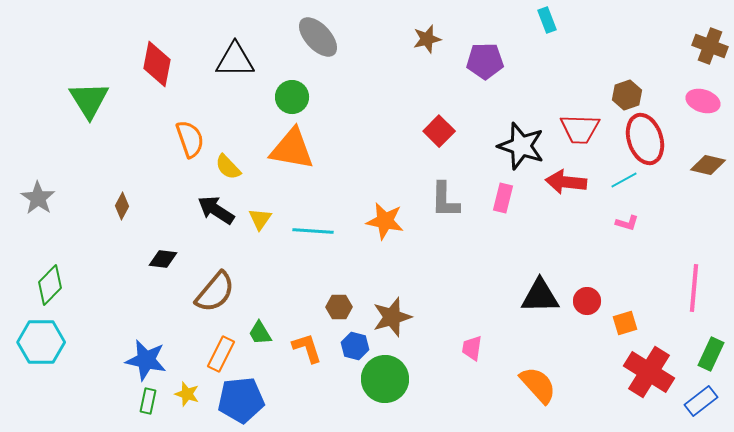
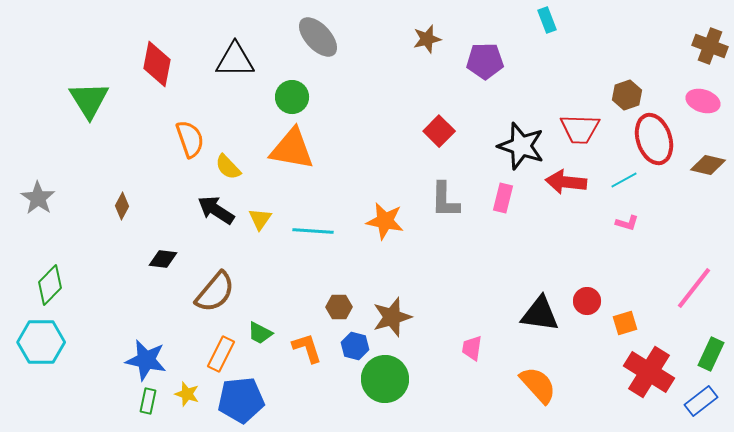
red ellipse at (645, 139): moved 9 px right
pink line at (694, 288): rotated 33 degrees clockwise
black triangle at (540, 296): moved 18 px down; rotated 9 degrees clockwise
green trapezoid at (260, 333): rotated 32 degrees counterclockwise
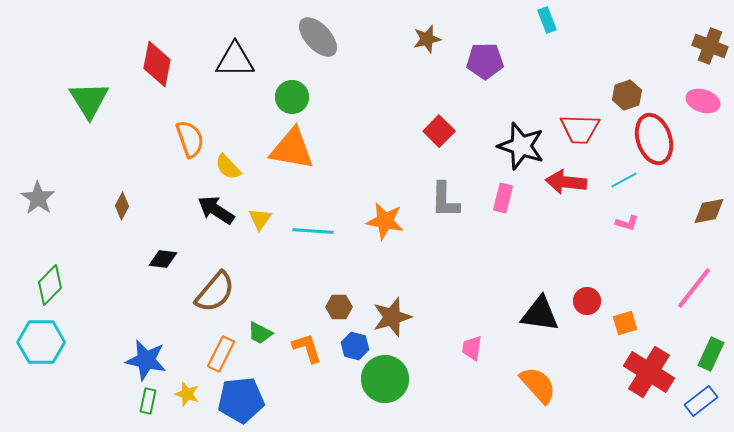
brown diamond at (708, 165): moved 1 px right, 46 px down; rotated 24 degrees counterclockwise
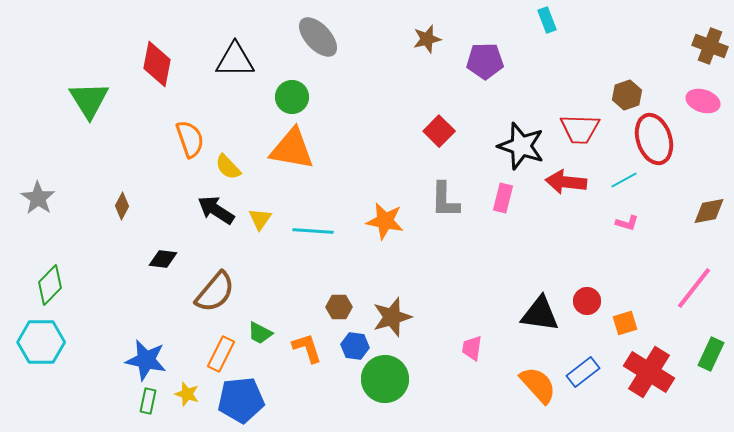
blue hexagon at (355, 346): rotated 8 degrees counterclockwise
blue rectangle at (701, 401): moved 118 px left, 29 px up
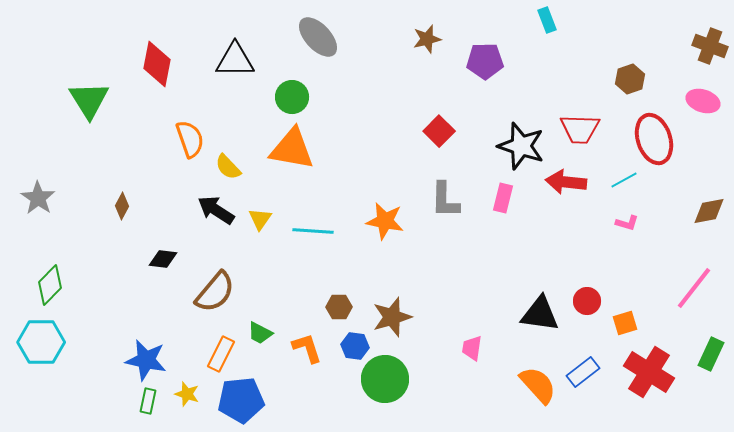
brown hexagon at (627, 95): moved 3 px right, 16 px up
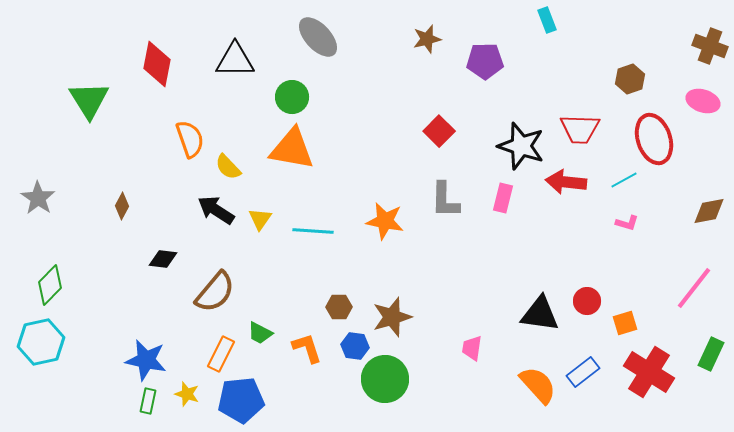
cyan hexagon at (41, 342): rotated 12 degrees counterclockwise
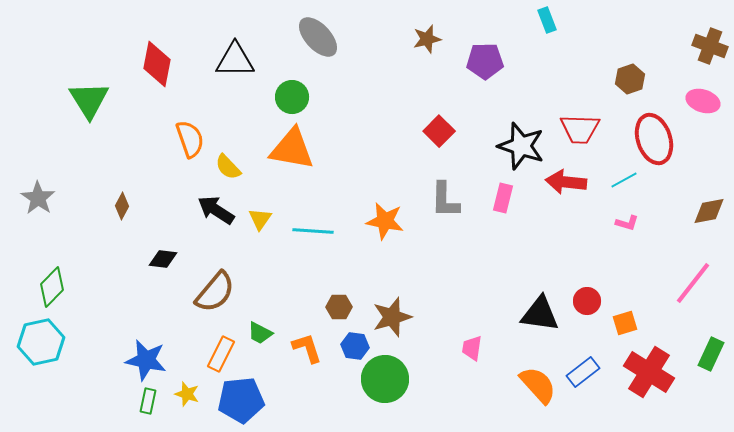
green diamond at (50, 285): moved 2 px right, 2 px down
pink line at (694, 288): moved 1 px left, 5 px up
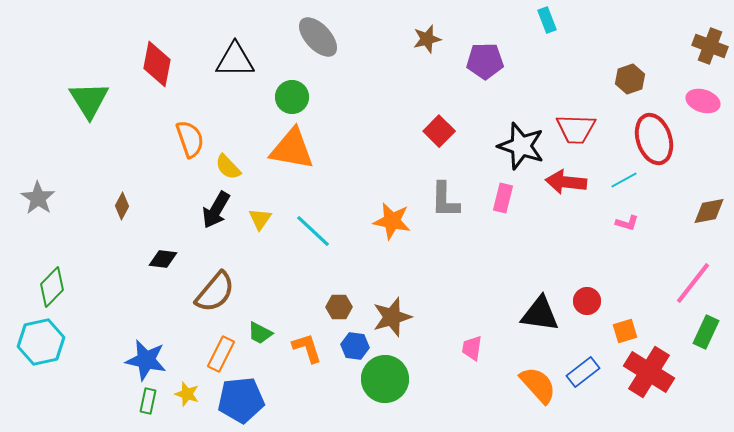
red trapezoid at (580, 129): moved 4 px left
black arrow at (216, 210): rotated 93 degrees counterclockwise
orange star at (385, 221): moved 7 px right
cyan line at (313, 231): rotated 39 degrees clockwise
orange square at (625, 323): moved 8 px down
green rectangle at (711, 354): moved 5 px left, 22 px up
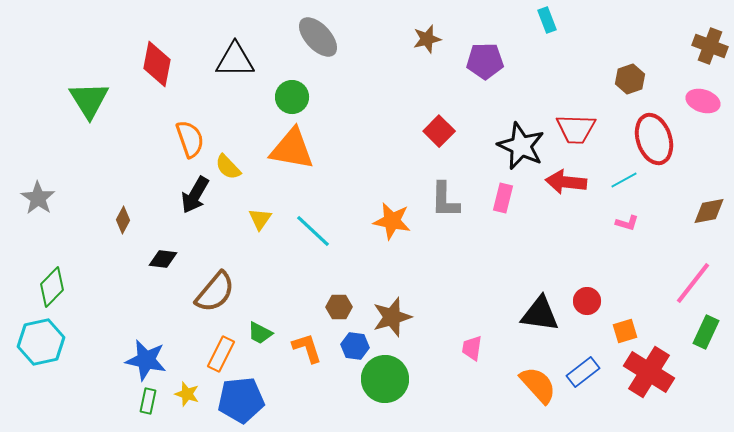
black star at (521, 146): rotated 6 degrees clockwise
brown diamond at (122, 206): moved 1 px right, 14 px down
black arrow at (216, 210): moved 21 px left, 15 px up
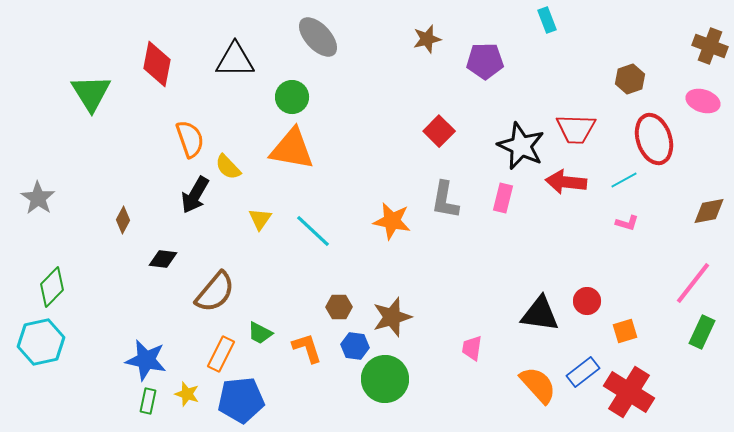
green triangle at (89, 100): moved 2 px right, 7 px up
gray L-shape at (445, 200): rotated 9 degrees clockwise
green rectangle at (706, 332): moved 4 px left
red cross at (649, 372): moved 20 px left, 20 px down
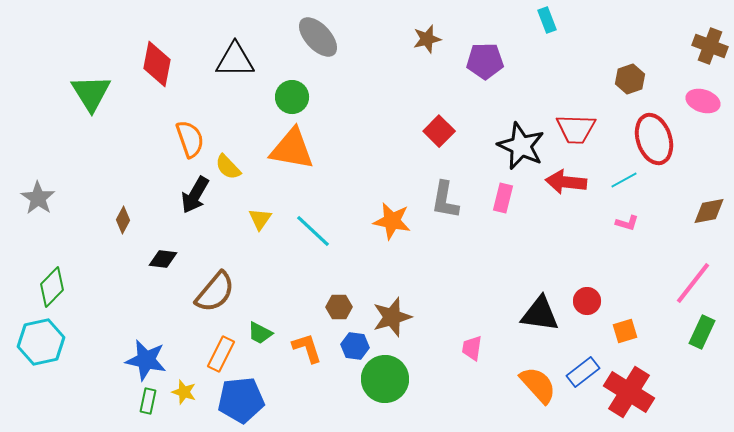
yellow star at (187, 394): moved 3 px left, 2 px up
